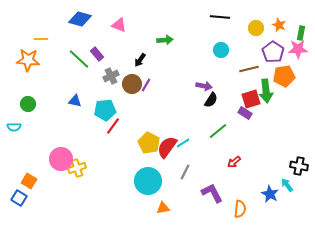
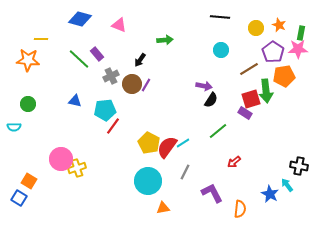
brown line at (249, 69): rotated 18 degrees counterclockwise
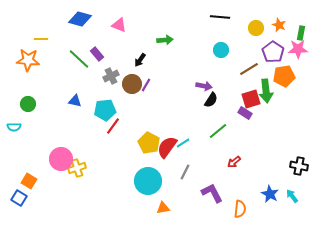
cyan arrow at (287, 185): moved 5 px right, 11 px down
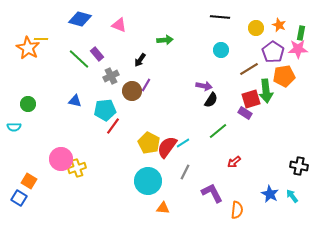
orange star at (28, 60): moved 12 px up; rotated 25 degrees clockwise
brown circle at (132, 84): moved 7 px down
orange triangle at (163, 208): rotated 16 degrees clockwise
orange semicircle at (240, 209): moved 3 px left, 1 px down
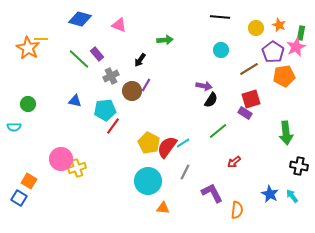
pink star at (298, 49): moved 2 px left, 2 px up; rotated 24 degrees counterclockwise
green arrow at (266, 91): moved 20 px right, 42 px down
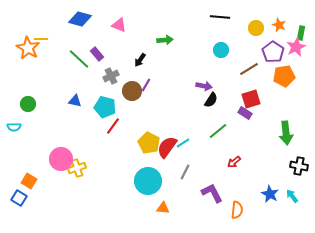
cyan pentagon at (105, 110): moved 3 px up; rotated 20 degrees clockwise
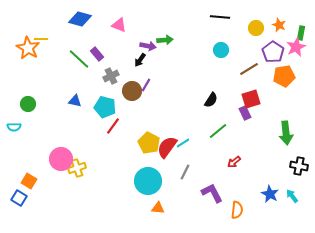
purple arrow at (204, 86): moved 56 px left, 40 px up
purple rectangle at (245, 113): rotated 32 degrees clockwise
orange triangle at (163, 208): moved 5 px left
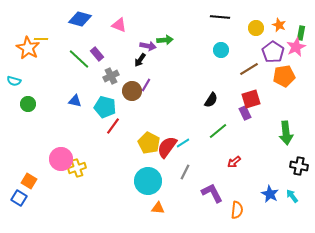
cyan semicircle at (14, 127): moved 46 px up; rotated 16 degrees clockwise
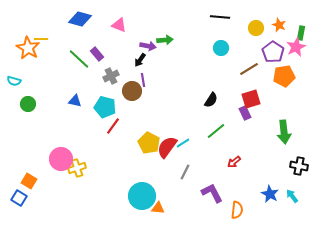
cyan circle at (221, 50): moved 2 px up
purple line at (146, 85): moved 3 px left, 5 px up; rotated 40 degrees counterclockwise
green line at (218, 131): moved 2 px left
green arrow at (286, 133): moved 2 px left, 1 px up
cyan circle at (148, 181): moved 6 px left, 15 px down
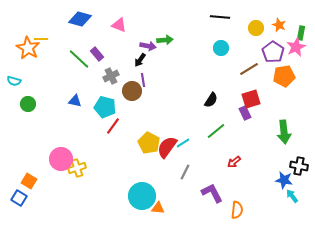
blue star at (270, 194): moved 14 px right, 14 px up; rotated 18 degrees counterclockwise
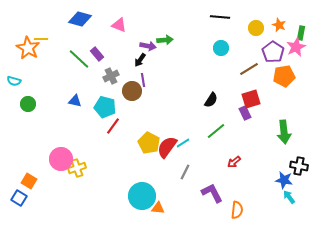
cyan arrow at (292, 196): moved 3 px left, 1 px down
